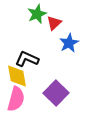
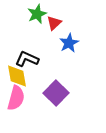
pink semicircle: moved 1 px up
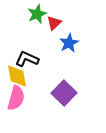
purple square: moved 8 px right
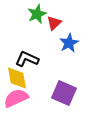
yellow diamond: moved 2 px down
purple square: rotated 20 degrees counterclockwise
pink semicircle: rotated 130 degrees counterclockwise
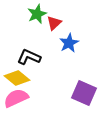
black L-shape: moved 2 px right, 2 px up
yellow diamond: rotated 40 degrees counterclockwise
purple square: moved 20 px right
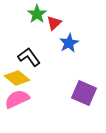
green star: rotated 12 degrees counterclockwise
black L-shape: rotated 30 degrees clockwise
pink semicircle: moved 1 px right, 1 px down
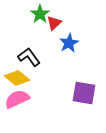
green star: moved 3 px right
purple square: rotated 15 degrees counterclockwise
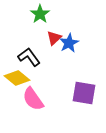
red triangle: moved 15 px down
pink semicircle: moved 16 px right; rotated 100 degrees counterclockwise
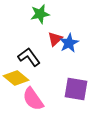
green star: rotated 24 degrees clockwise
red triangle: moved 1 px right, 1 px down
yellow diamond: moved 1 px left
purple square: moved 8 px left, 4 px up
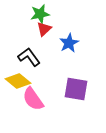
red triangle: moved 11 px left, 10 px up
yellow diamond: moved 2 px right, 3 px down
